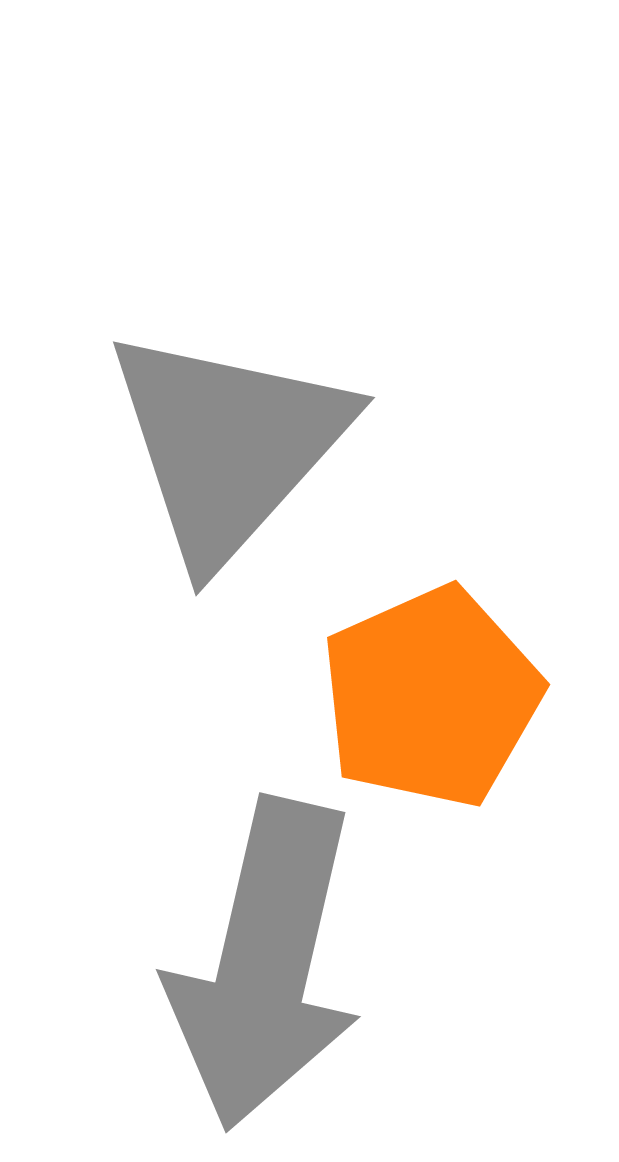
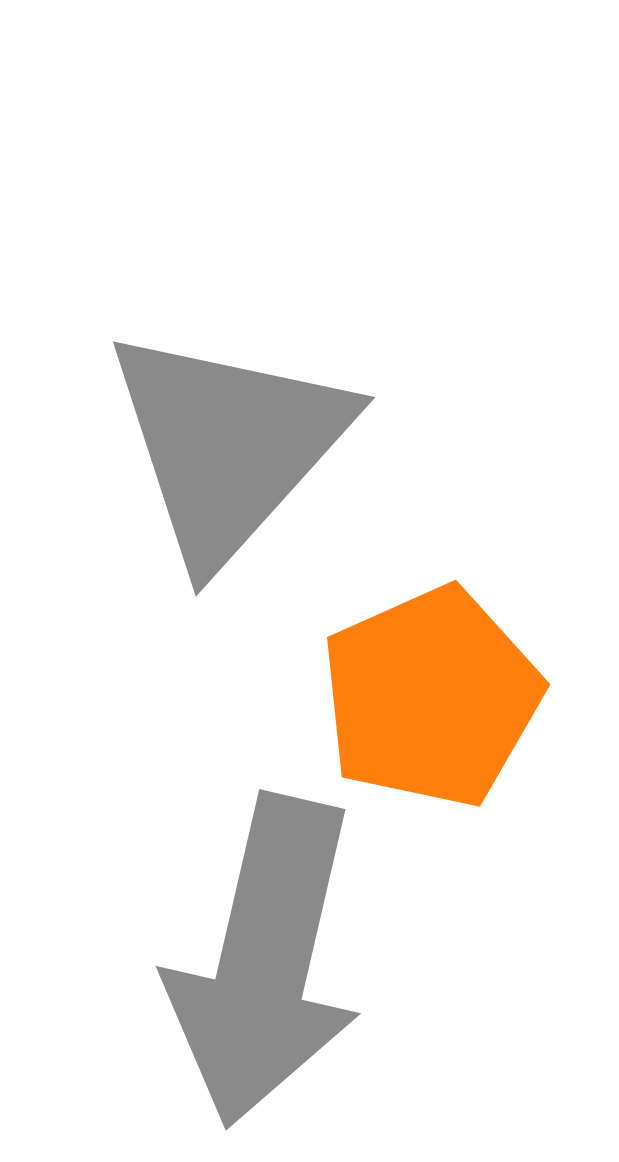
gray arrow: moved 3 px up
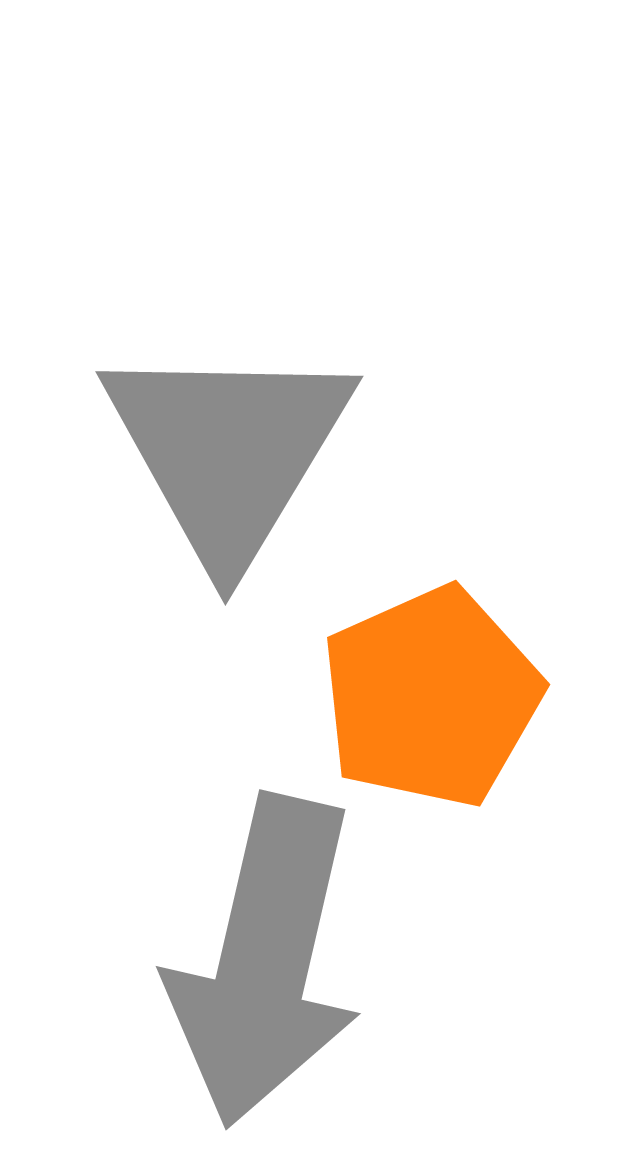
gray triangle: moved 6 px down; rotated 11 degrees counterclockwise
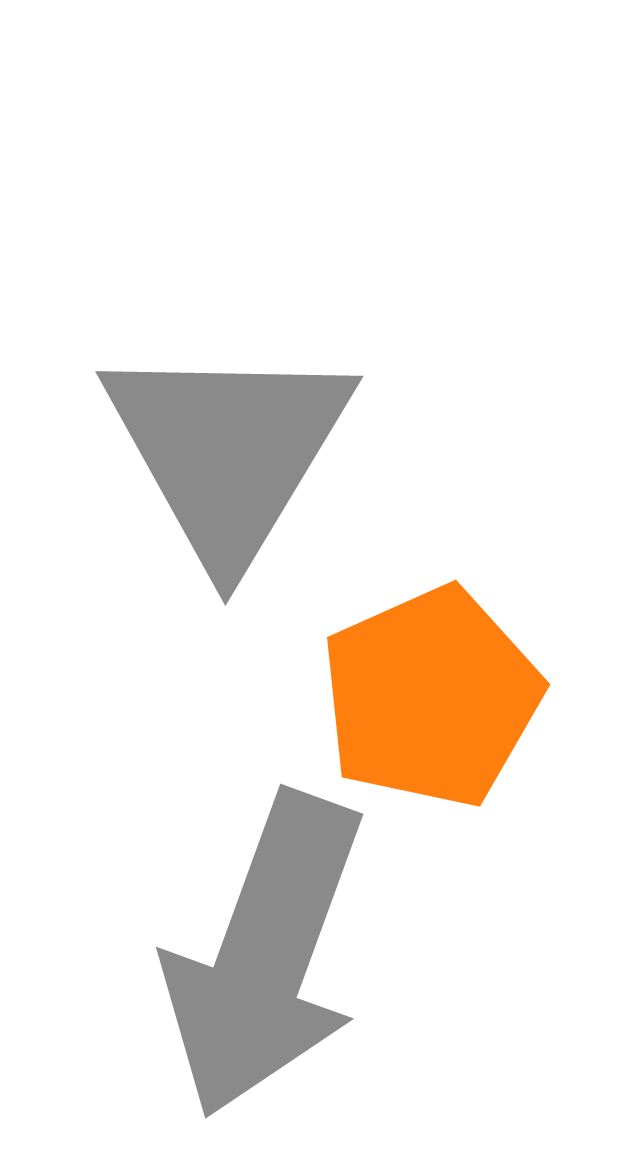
gray arrow: moved 6 px up; rotated 7 degrees clockwise
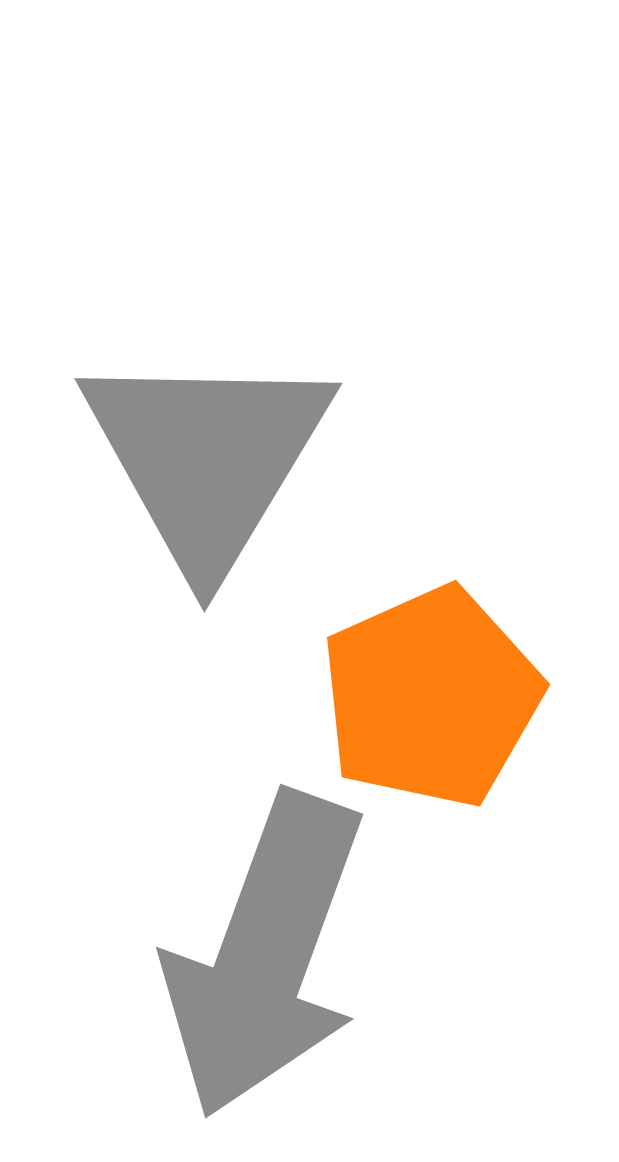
gray triangle: moved 21 px left, 7 px down
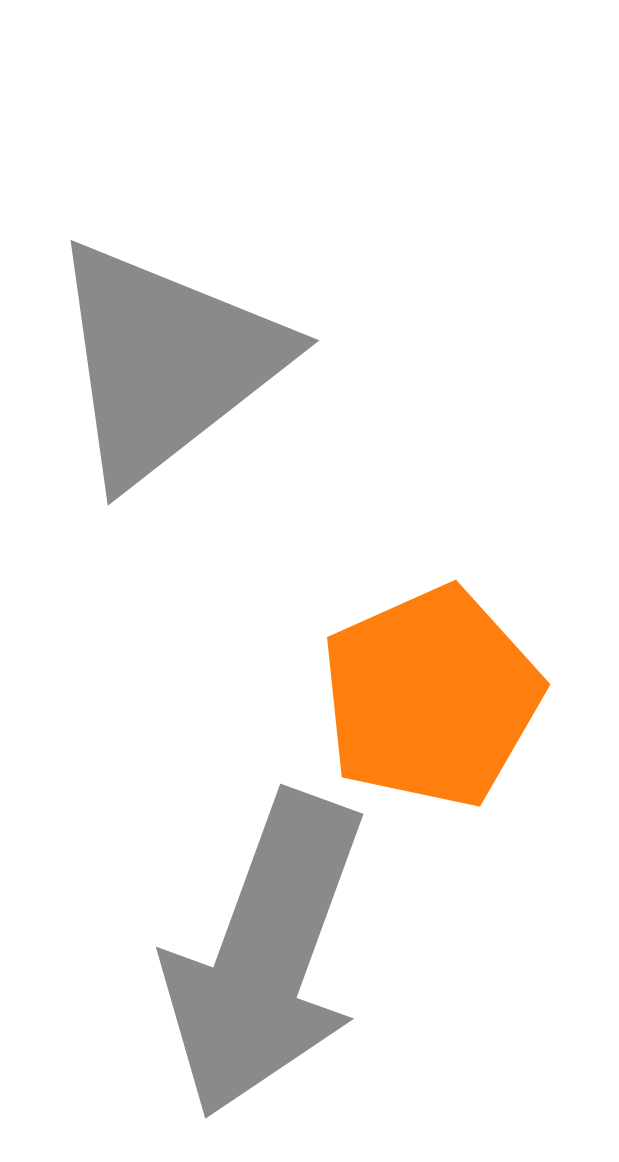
gray triangle: moved 41 px left, 96 px up; rotated 21 degrees clockwise
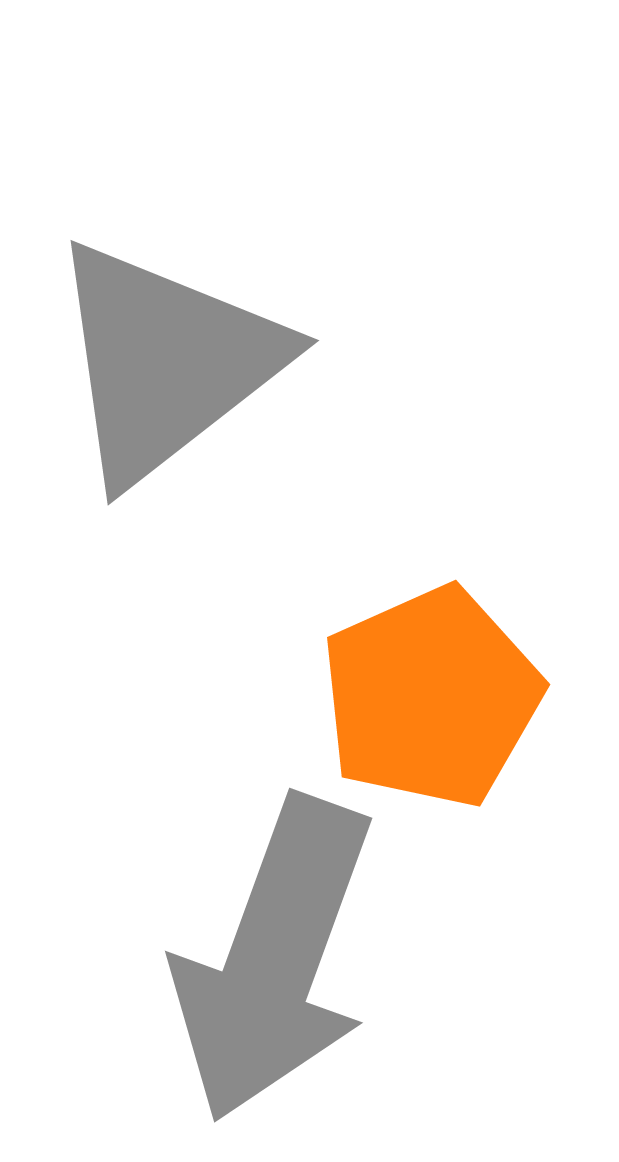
gray arrow: moved 9 px right, 4 px down
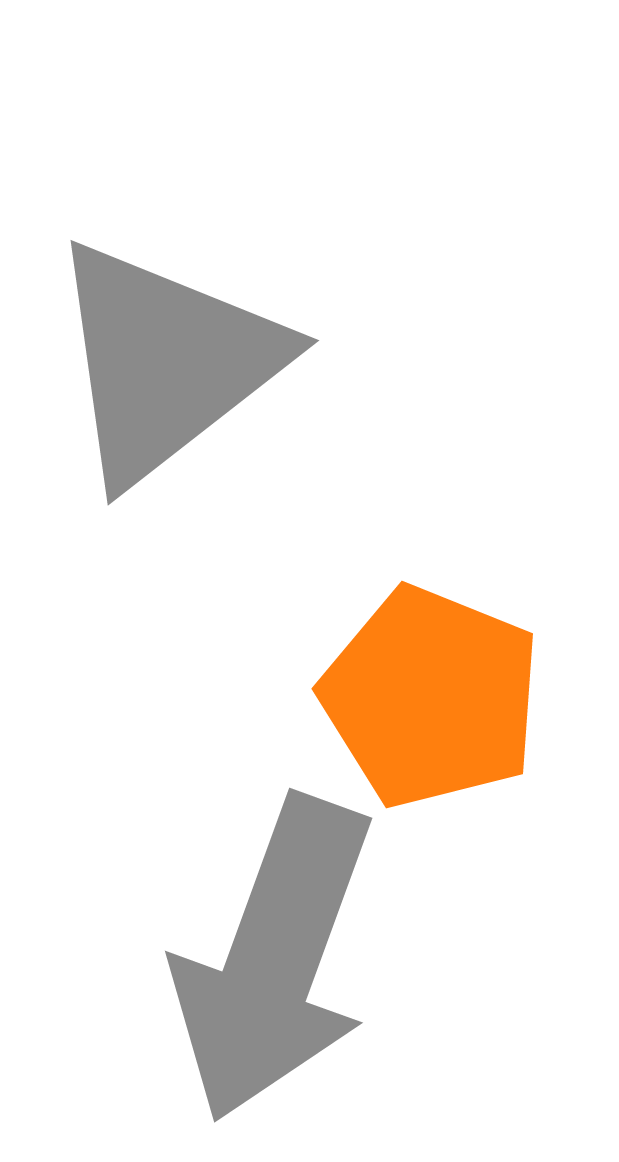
orange pentagon: rotated 26 degrees counterclockwise
